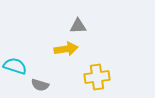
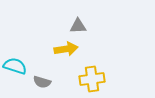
yellow cross: moved 5 px left, 2 px down
gray semicircle: moved 2 px right, 3 px up
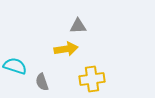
gray semicircle: rotated 54 degrees clockwise
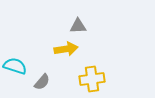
gray semicircle: rotated 120 degrees counterclockwise
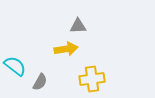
cyan semicircle: rotated 20 degrees clockwise
gray semicircle: moved 2 px left; rotated 12 degrees counterclockwise
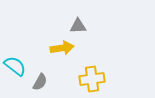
yellow arrow: moved 4 px left, 1 px up
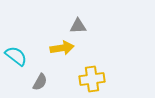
cyan semicircle: moved 1 px right, 10 px up
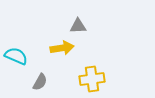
cyan semicircle: rotated 15 degrees counterclockwise
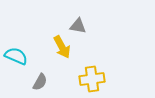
gray triangle: rotated 12 degrees clockwise
yellow arrow: moved 1 px up; rotated 70 degrees clockwise
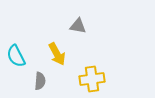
yellow arrow: moved 5 px left, 7 px down
cyan semicircle: rotated 140 degrees counterclockwise
gray semicircle: moved 1 px up; rotated 24 degrees counterclockwise
